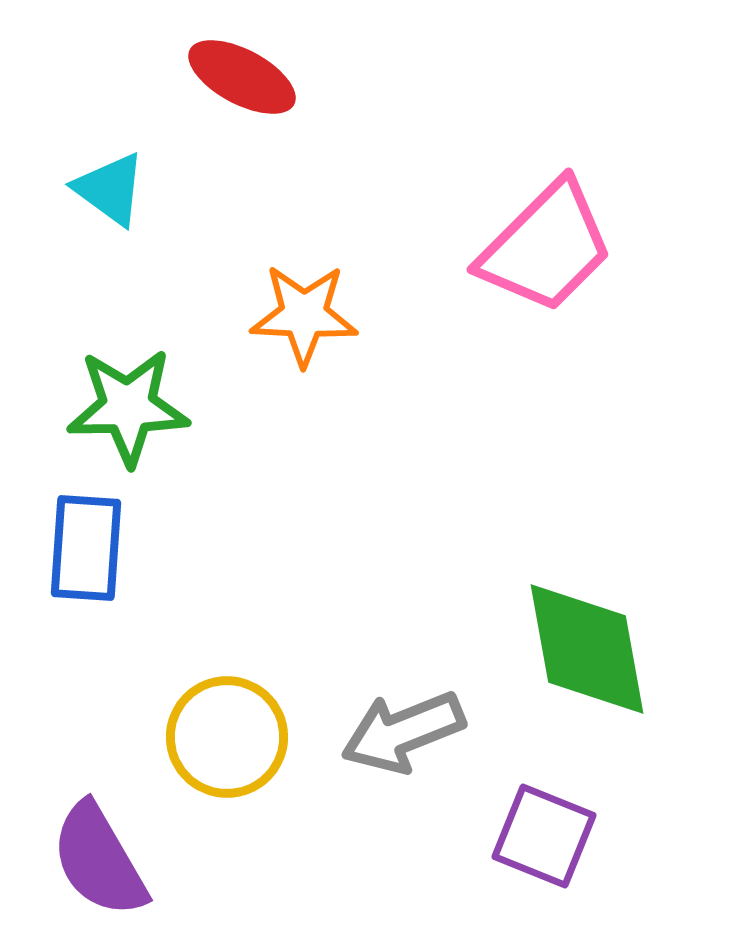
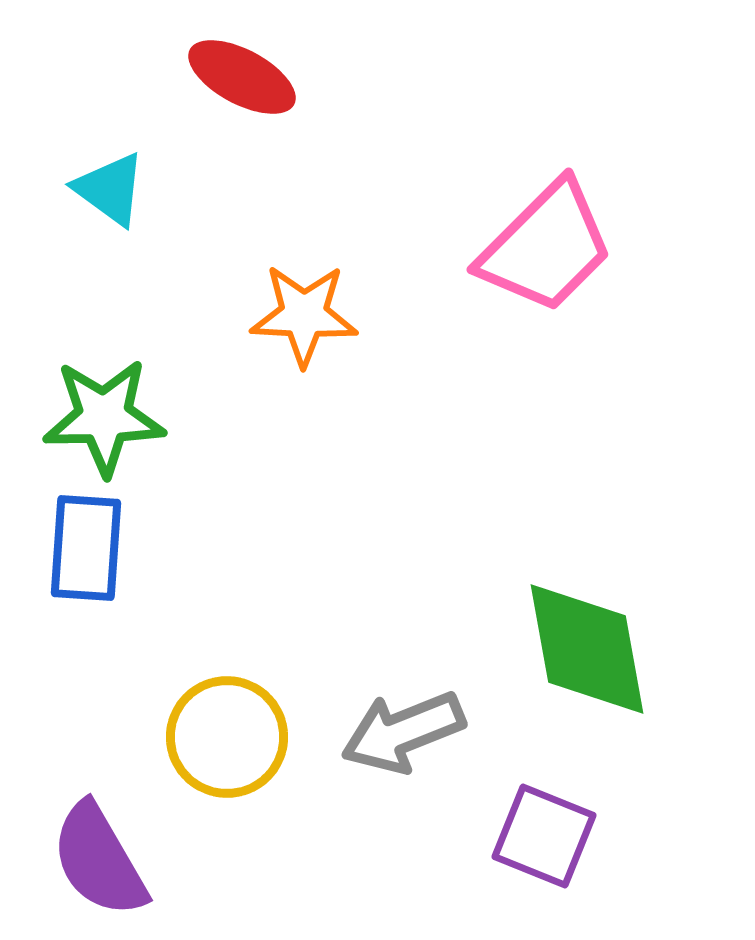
green star: moved 24 px left, 10 px down
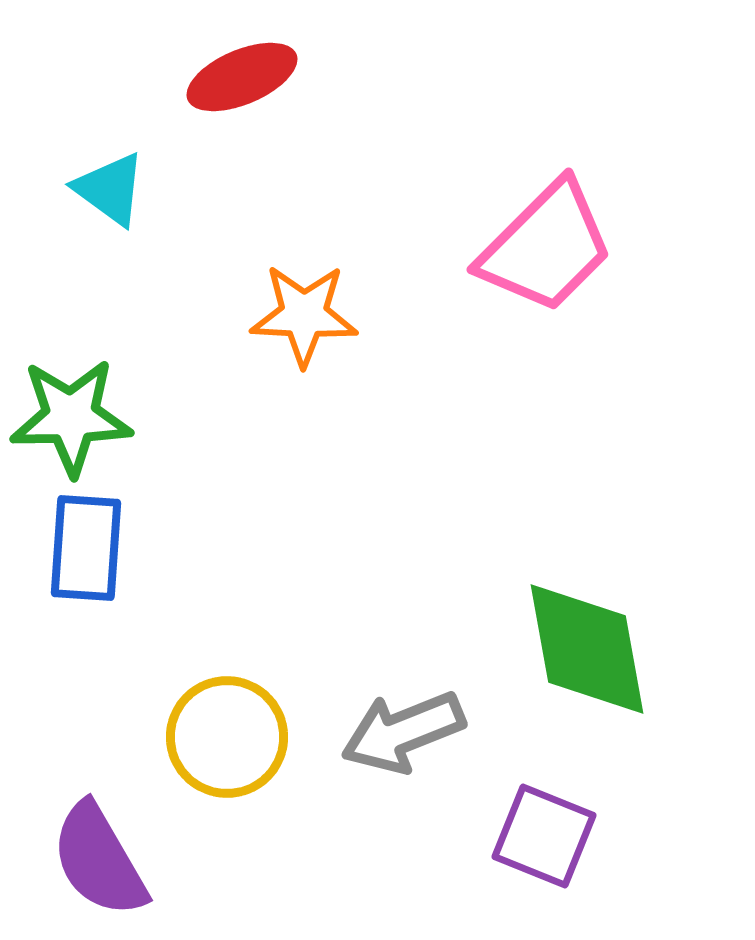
red ellipse: rotated 51 degrees counterclockwise
green star: moved 33 px left
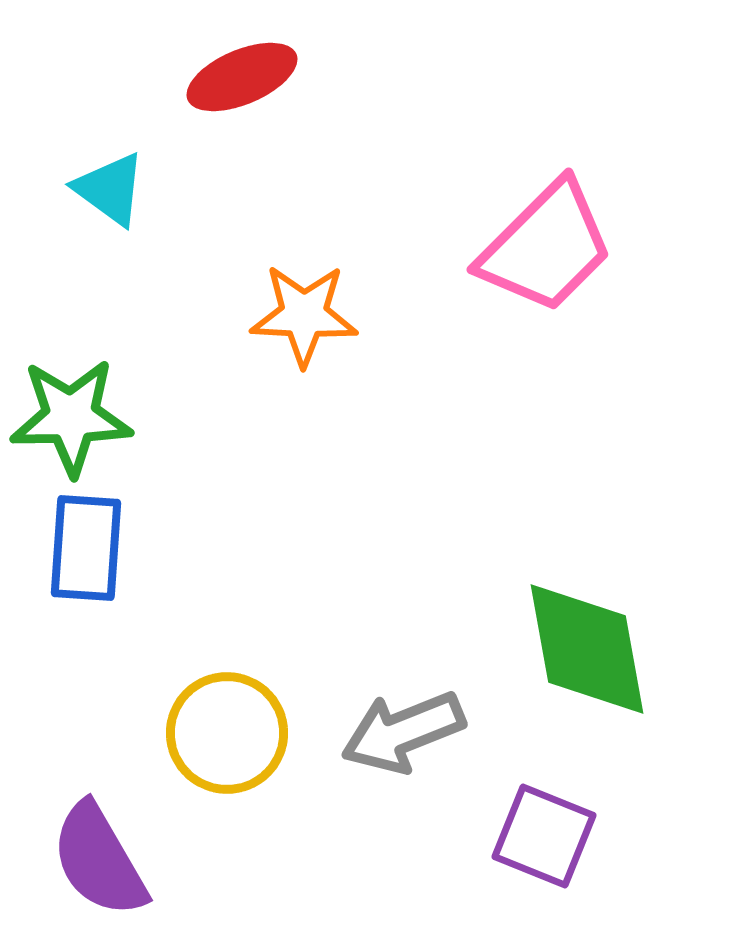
yellow circle: moved 4 px up
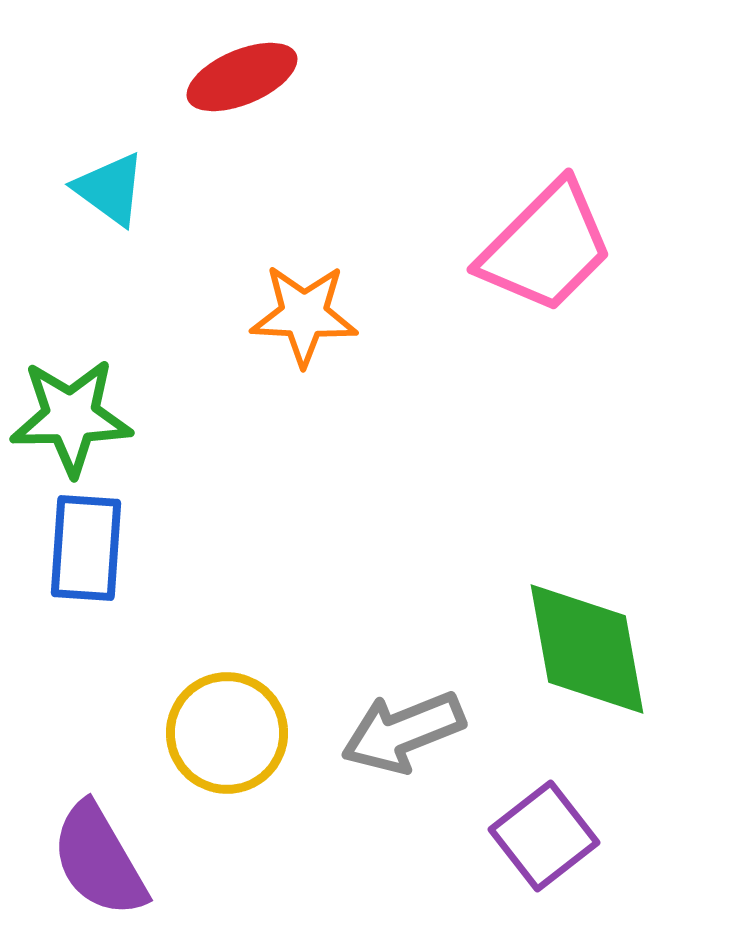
purple square: rotated 30 degrees clockwise
